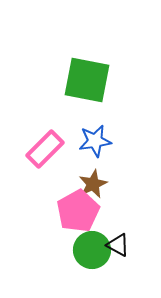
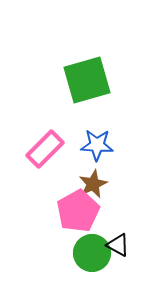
green square: rotated 27 degrees counterclockwise
blue star: moved 2 px right, 4 px down; rotated 12 degrees clockwise
green circle: moved 3 px down
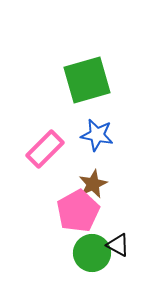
blue star: moved 10 px up; rotated 8 degrees clockwise
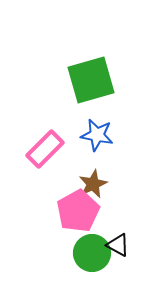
green square: moved 4 px right
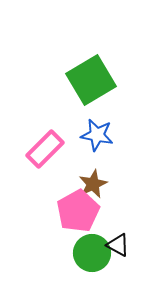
green square: rotated 15 degrees counterclockwise
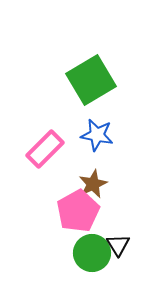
black triangle: rotated 30 degrees clockwise
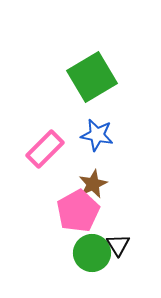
green square: moved 1 px right, 3 px up
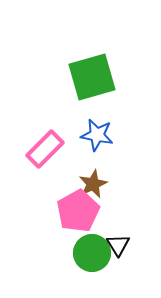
green square: rotated 15 degrees clockwise
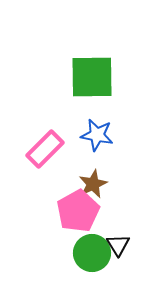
green square: rotated 15 degrees clockwise
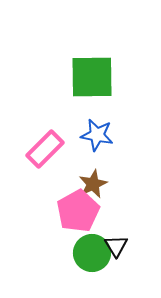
black triangle: moved 2 px left, 1 px down
